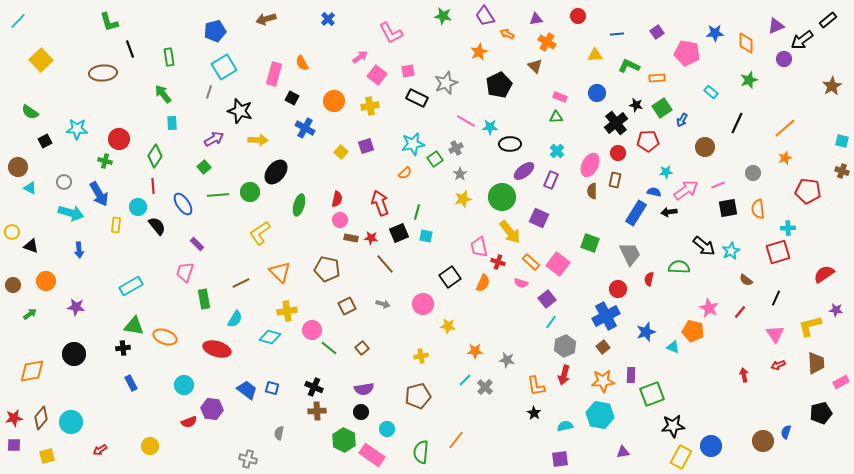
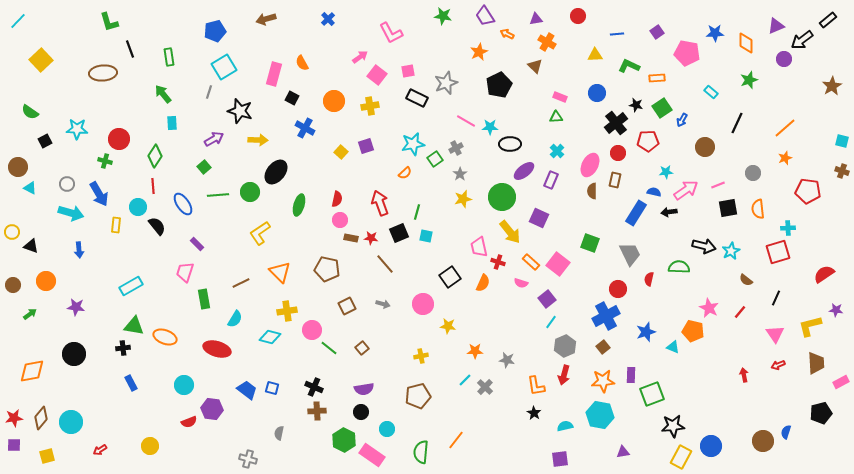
gray circle at (64, 182): moved 3 px right, 2 px down
black arrow at (704, 246): rotated 25 degrees counterclockwise
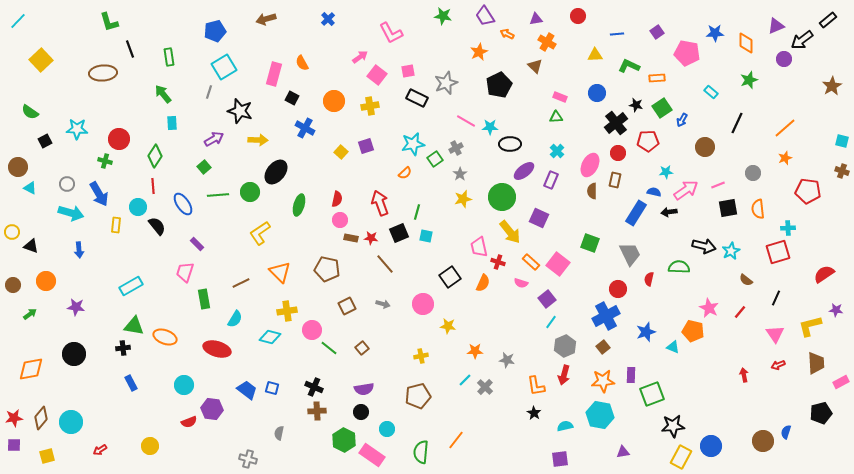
orange diamond at (32, 371): moved 1 px left, 2 px up
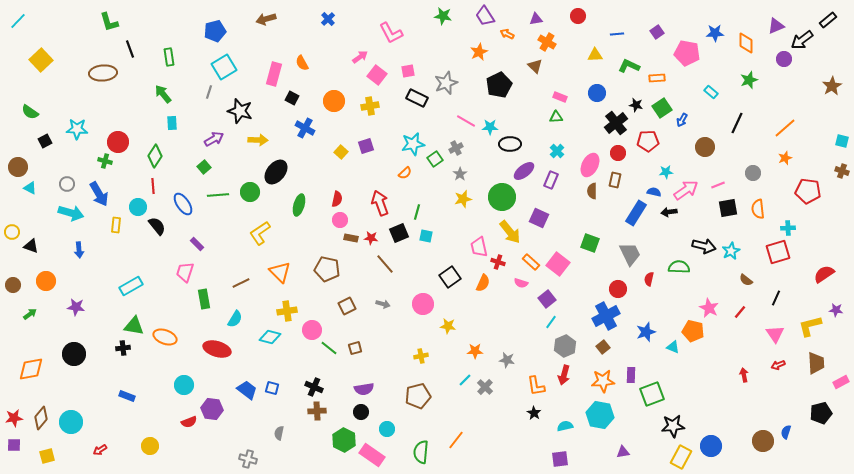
red circle at (119, 139): moved 1 px left, 3 px down
brown square at (362, 348): moved 7 px left; rotated 24 degrees clockwise
blue rectangle at (131, 383): moved 4 px left, 13 px down; rotated 42 degrees counterclockwise
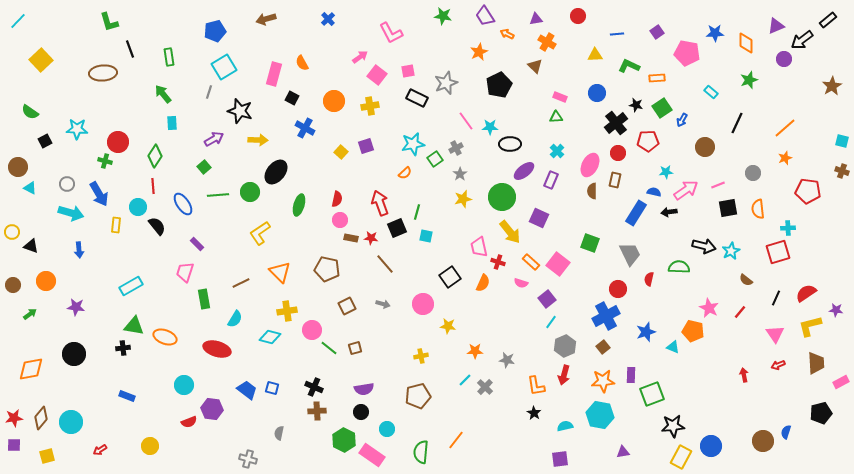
pink line at (466, 121): rotated 24 degrees clockwise
black square at (399, 233): moved 2 px left, 5 px up
red semicircle at (824, 274): moved 18 px left, 19 px down
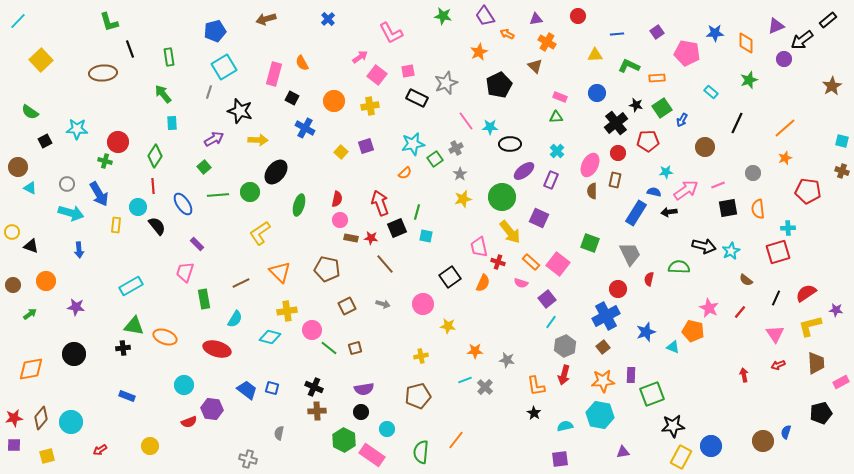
cyan line at (465, 380): rotated 24 degrees clockwise
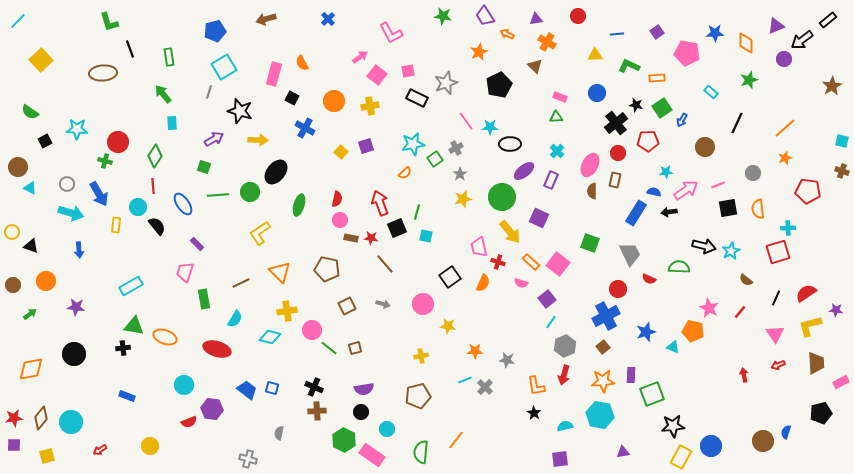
green square at (204, 167): rotated 32 degrees counterclockwise
red semicircle at (649, 279): rotated 80 degrees counterclockwise
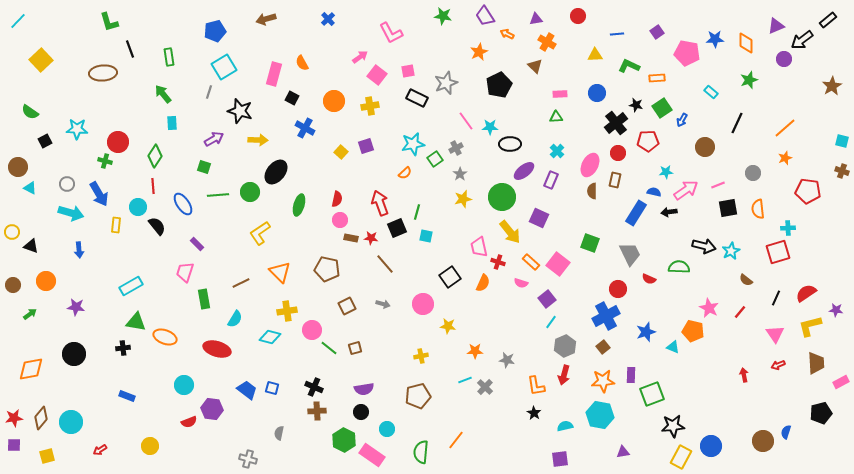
blue star at (715, 33): moved 6 px down
pink rectangle at (560, 97): moved 3 px up; rotated 24 degrees counterclockwise
green triangle at (134, 326): moved 2 px right, 4 px up
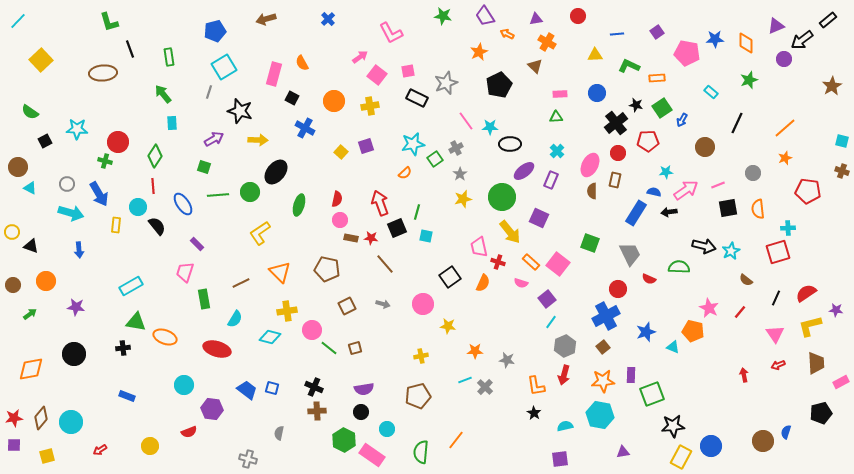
red semicircle at (189, 422): moved 10 px down
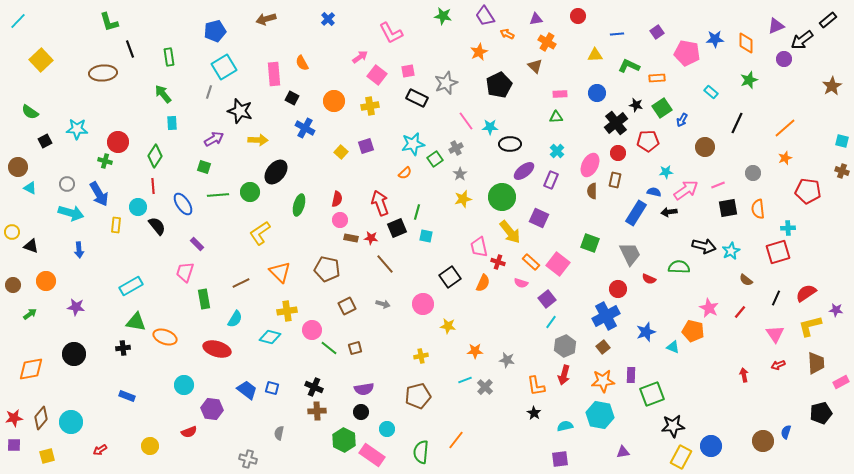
pink rectangle at (274, 74): rotated 20 degrees counterclockwise
